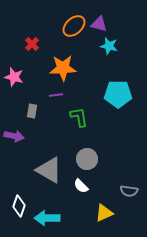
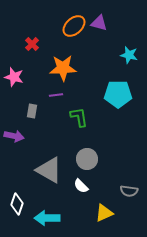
purple triangle: moved 1 px up
cyan star: moved 20 px right, 9 px down
white diamond: moved 2 px left, 2 px up
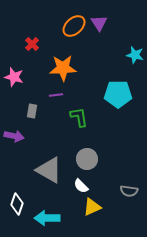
purple triangle: rotated 42 degrees clockwise
cyan star: moved 6 px right
yellow triangle: moved 12 px left, 6 px up
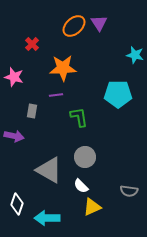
gray circle: moved 2 px left, 2 px up
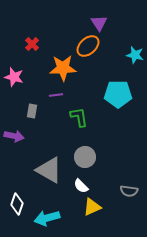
orange ellipse: moved 14 px right, 20 px down
cyan arrow: rotated 15 degrees counterclockwise
